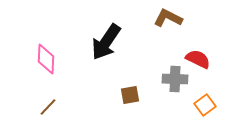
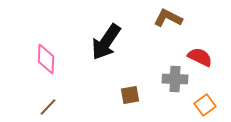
red semicircle: moved 2 px right, 2 px up
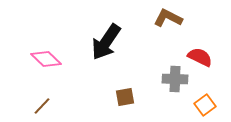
pink diamond: rotated 48 degrees counterclockwise
brown square: moved 5 px left, 2 px down
brown line: moved 6 px left, 1 px up
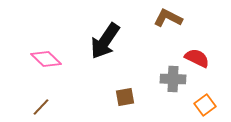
black arrow: moved 1 px left, 1 px up
red semicircle: moved 3 px left, 1 px down
gray cross: moved 2 px left
brown line: moved 1 px left, 1 px down
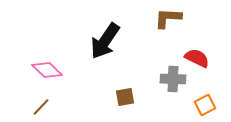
brown L-shape: rotated 24 degrees counterclockwise
pink diamond: moved 1 px right, 11 px down
orange square: rotated 10 degrees clockwise
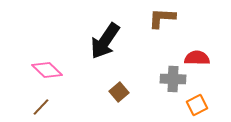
brown L-shape: moved 6 px left
red semicircle: rotated 25 degrees counterclockwise
brown square: moved 6 px left, 5 px up; rotated 30 degrees counterclockwise
orange square: moved 8 px left
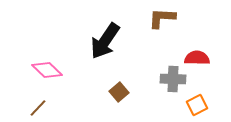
brown line: moved 3 px left, 1 px down
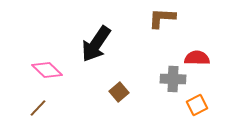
black arrow: moved 9 px left, 3 px down
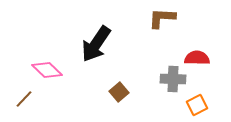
brown line: moved 14 px left, 9 px up
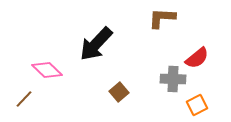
black arrow: rotated 9 degrees clockwise
red semicircle: rotated 140 degrees clockwise
